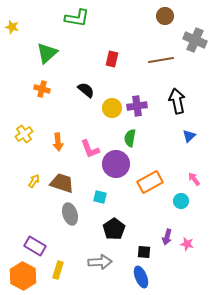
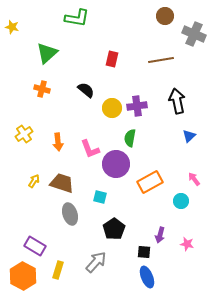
gray cross: moved 1 px left, 6 px up
purple arrow: moved 7 px left, 2 px up
gray arrow: moved 4 px left; rotated 45 degrees counterclockwise
blue ellipse: moved 6 px right
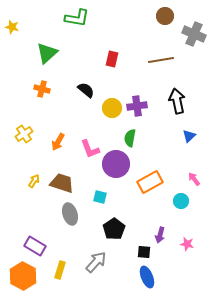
orange arrow: rotated 36 degrees clockwise
yellow rectangle: moved 2 px right
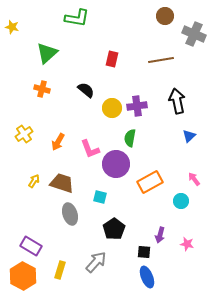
purple rectangle: moved 4 px left
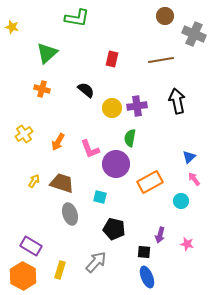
blue triangle: moved 21 px down
black pentagon: rotated 25 degrees counterclockwise
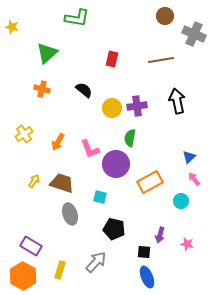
black semicircle: moved 2 px left
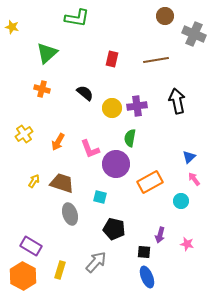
brown line: moved 5 px left
black semicircle: moved 1 px right, 3 px down
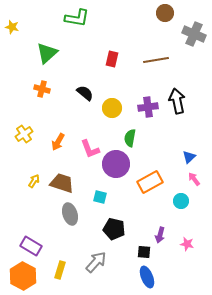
brown circle: moved 3 px up
purple cross: moved 11 px right, 1 px down
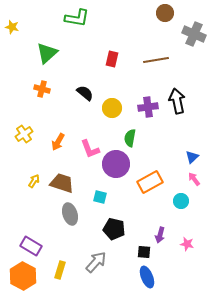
blue triangle: moved 3 px right
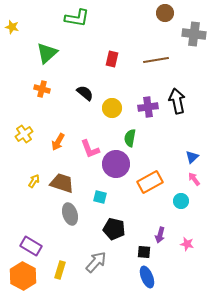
gray cross: rotated 15 degrees counterclockwise
